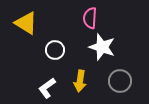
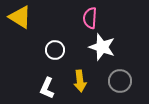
yellow triangle: moved 6 px left, 6 px up
yellow arrow: rotated 15 degrees counterclockwise
white L-shape: rotated 30 degrees counterclockwise
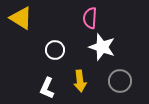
yellow triangle: moved 1 px right, 1 px down
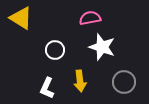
pink semicircle: rotated 75 degrees clockwise
gray circle: moved 4 px right, 1 px down
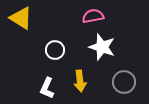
pink semicircle: moved 3 px right, 2 px up
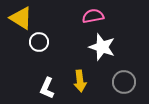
white circle: moved 16 px left, 8 px up
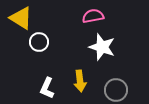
gray circle: moved 8 px left, 8 px down
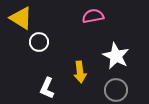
white star: moved 14 px right, 9 px down; rotated 8 degrees clockwise
yellow arrow: moved 9 px up
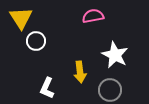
yellow triangle: rotated 25 degrees clockwise
white circle: moved 3 px left, 1 px up
white star: moved 1 px left, 1 px up
gray circle: moved 6 px left
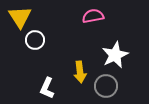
yellow triangle: moved 1 px left, 1 px up
white circle: moved 1 px left, 1 px up
white star: rotated 20 degrees clockwise
gray circle: moved 4 px left, 4 px up
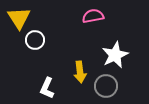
yellow triangle: moved 1 px left, 1 px down
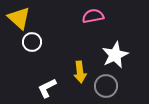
yellow triangle: rotated 15 degrees counterclockwise
white circle: moved 3 px left, 2 px down
white L-shape: rotated 40 degrees clockwise
